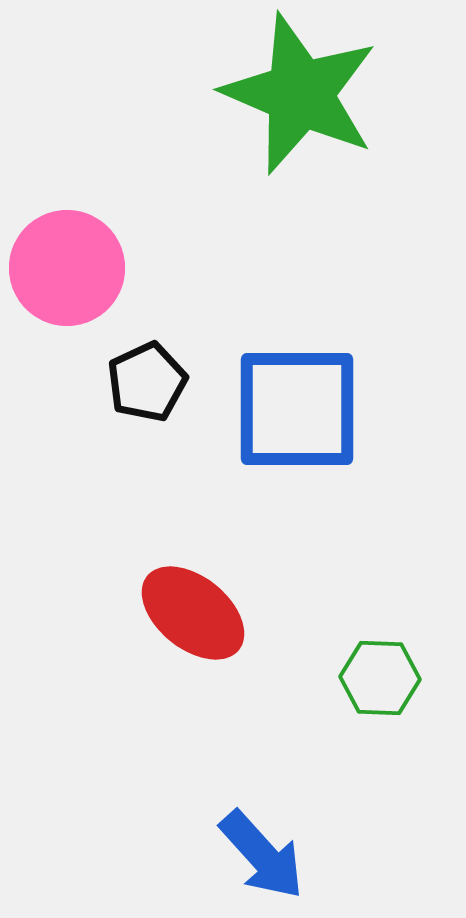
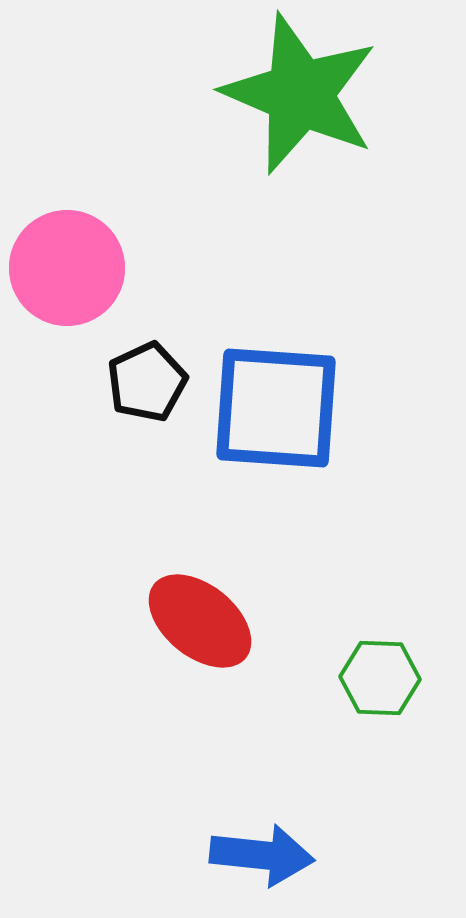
blue square: moved 21 px left, 1 px up; rotated 4 degrees clockwise
red ellipse: moved 7 px right, 8 px down
blue arrow: rotated 42 degrees counterclockwise
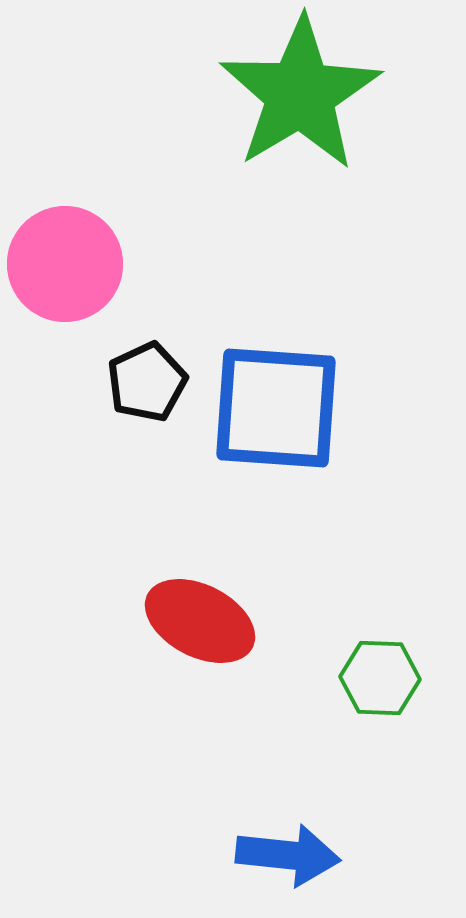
green star: rotated 18 degrees clockwise
pink circle: moved 2 px left, 4 px up
red ellipse: rotated 12 degrees counterclockwise
blue arrow: moved 26 px right
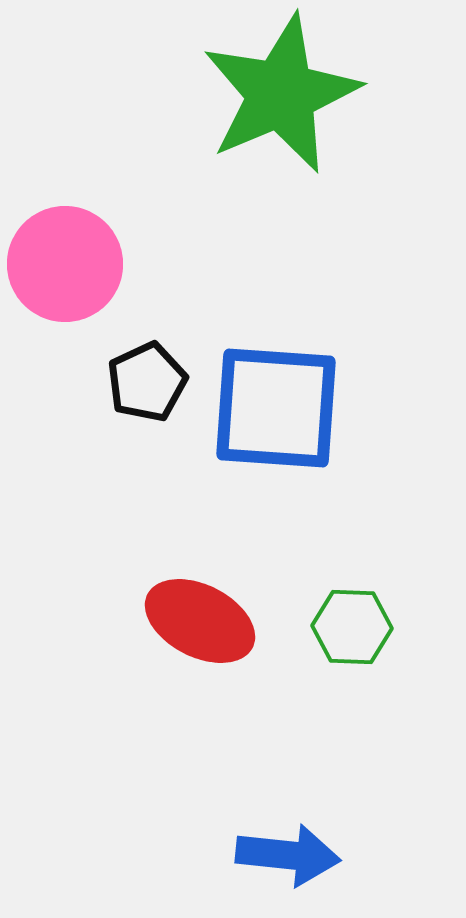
green star: moved 19 px left; rotated 8 degrees clockwise
green hexagon: moved 28 px left, 51 px up
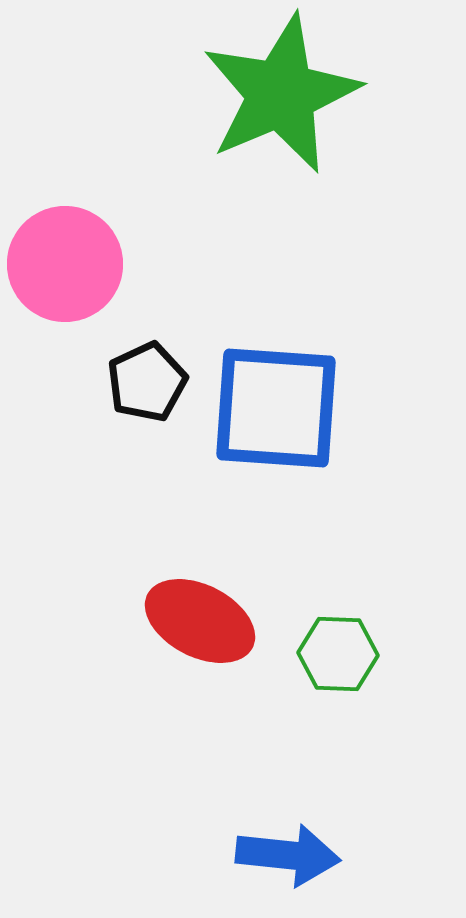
green hexagon: moved 14 px left, 27 px down
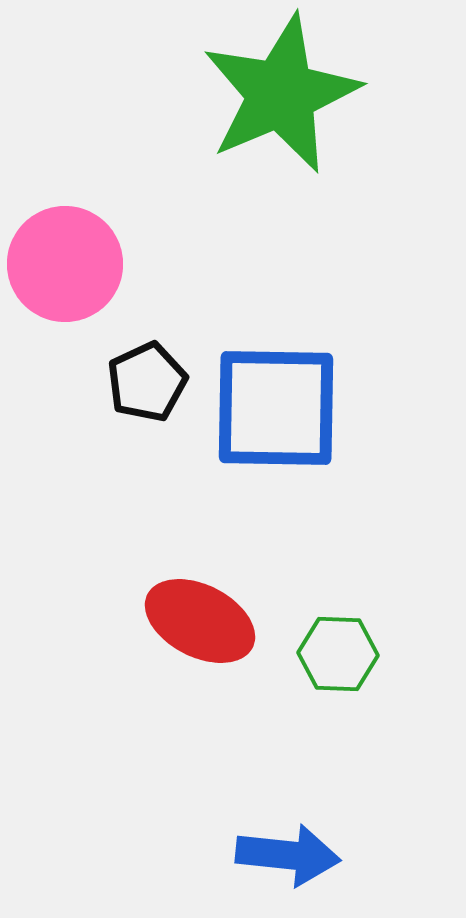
blue square: rotated 3 degrees counterclockwise
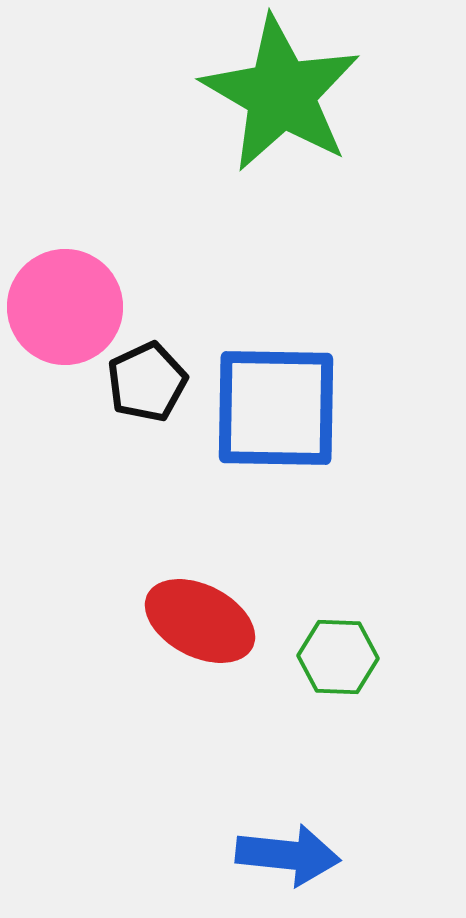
green star: rotated 19 degrees counterclockwise
pink circle: moved 43 px down
green hexagon: moved 3 px down
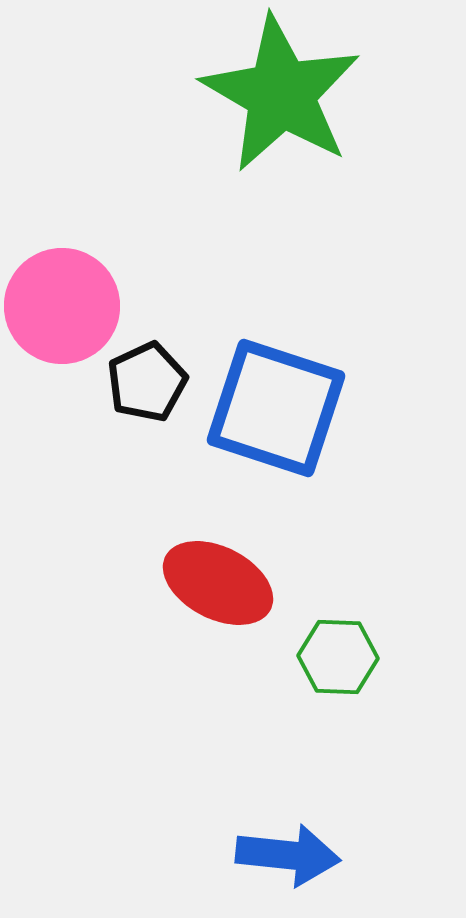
pink circle: moved 3 px left, 1 px up
blue square: rotated 17 degrees clockwise
red ellipse: moved 18 px right, 38 px up
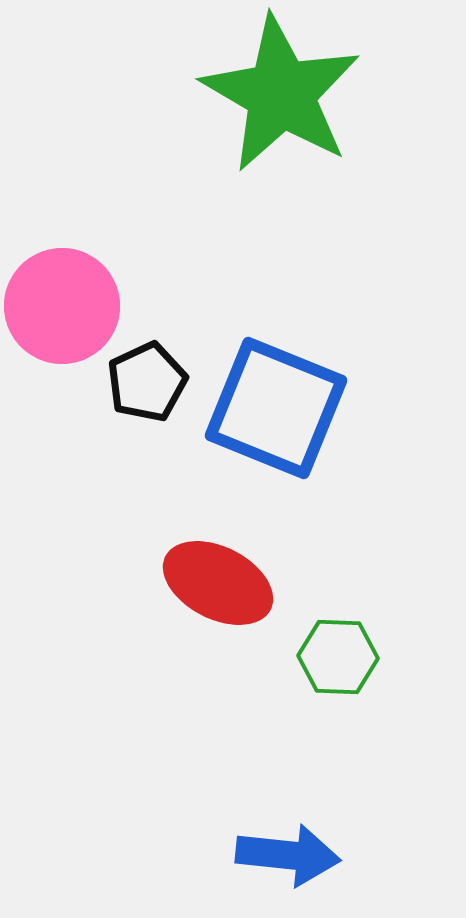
blue square: rotated 4 degrees clockwise
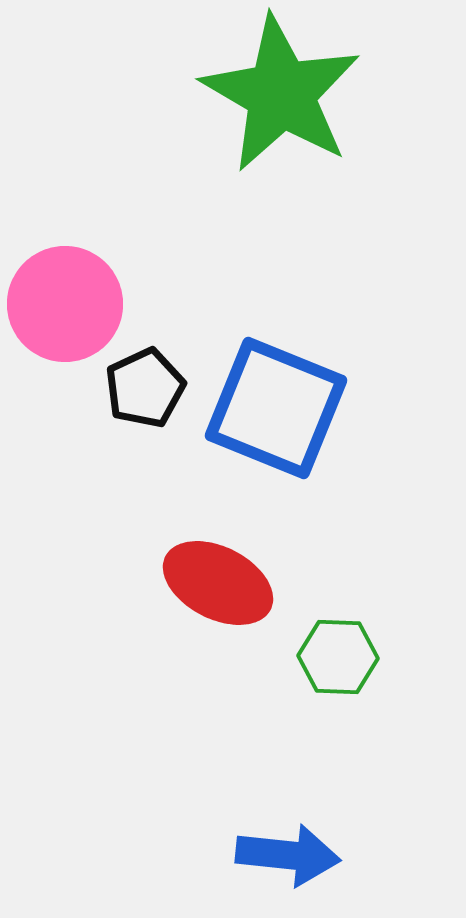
pink circle: moved 3 px right, 2 px up
black pentagon: moved 2 px left, 6 px down
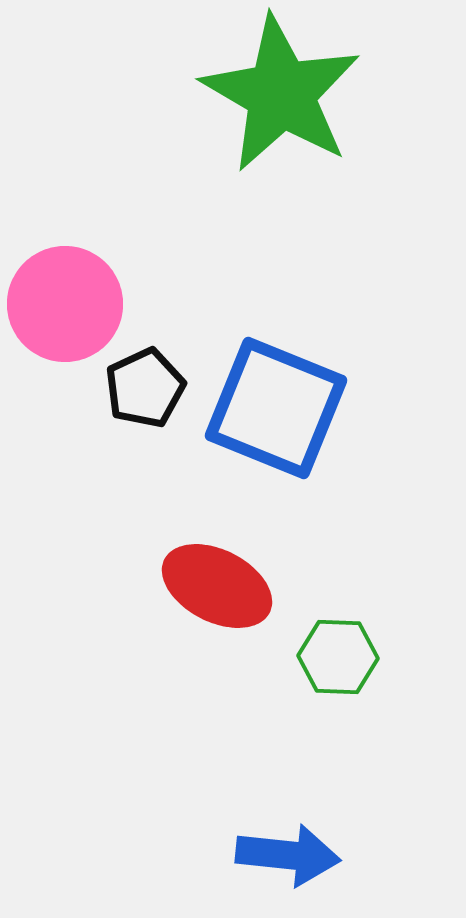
red ellipse: moved 1 px left, 3 px down
